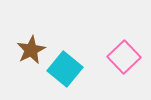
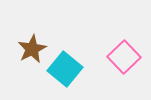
brown star: moved 1 px right, 1 px up
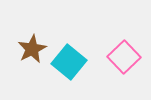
cyan square: moved 4 px right, 7 px up
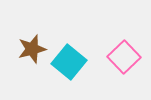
brown star: rotated 12 degrees clockwise
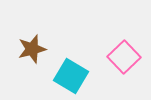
cyan square: moved 2 px right, 14 px down; rotated 8 degrees counterclockwise
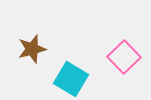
cyan square: moved 3 px down
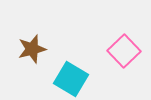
pink square: moved 6 px up
